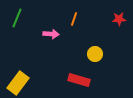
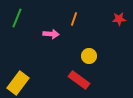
yellow circle: moved 6 px left, 2 px down
red rectangle: rotated 20 degrees clockwise
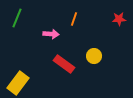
yellow circle: moved 5 px right
red rectangle: moved 15 px left, 16 px up
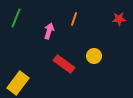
green line: moved 1 px left
pink arrow: moved 2 px left, 3 px up; rotated 77 degrees counterclockwise
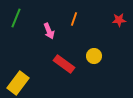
red star: moved 1 px down
pink arrow: rotated 140 degrees clockwise
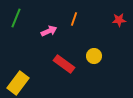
pink arrow: rotated 91 degrees counterclockwise
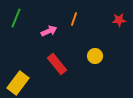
yellow circle: moved 1 px right
red rectangle: moved 7 px left; rotated 15 degrees clockwise
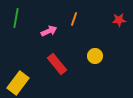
green line: rotated 12 degrees counterclockwise
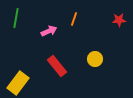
yellow circle: moved 3 px down
red rectangle: moved 2 px down
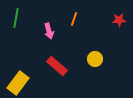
pink arrow: rotated 98 degrees clockwise
red rectangle: rotated 10 degrees counterclockwise
